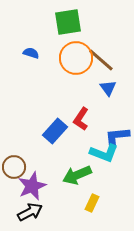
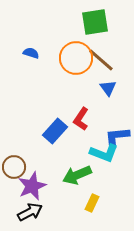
green square: moved 27 px right
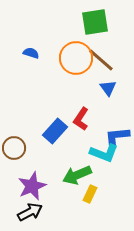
brown circle: moved 19 px up
yellow rectangle: moved 2 px left, 9 px up
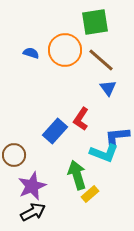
orange circle: moved 11 px left, 8 px up
brown circle: moved 7 px down
green arrow: rotated 96 degrees clockwise
yellow rectangle: rotated 24 degrees clockwise
black arrow: moved 3 px right
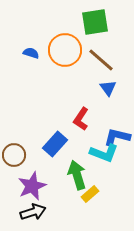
blue rectangle: moved 13 px down
blue L-shape: rotated 20 degrees clockwise
black arrow: rotated 10 degrees clockwise
